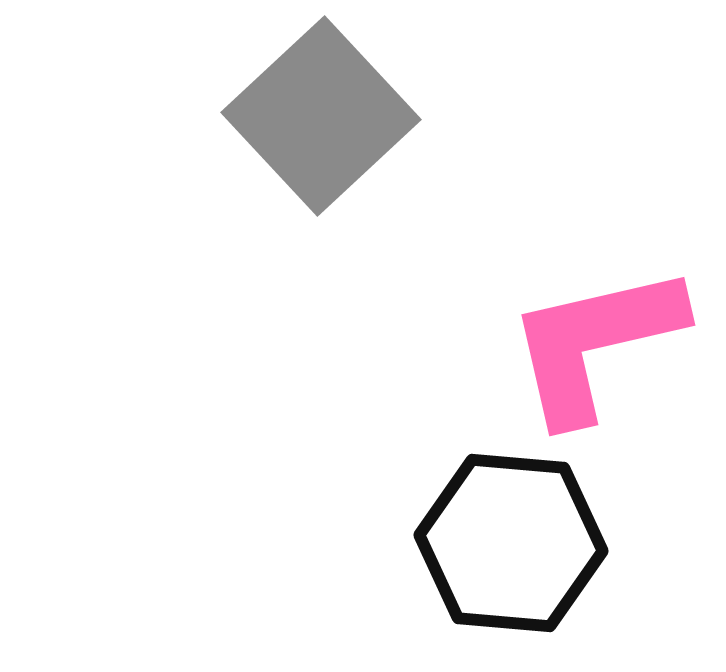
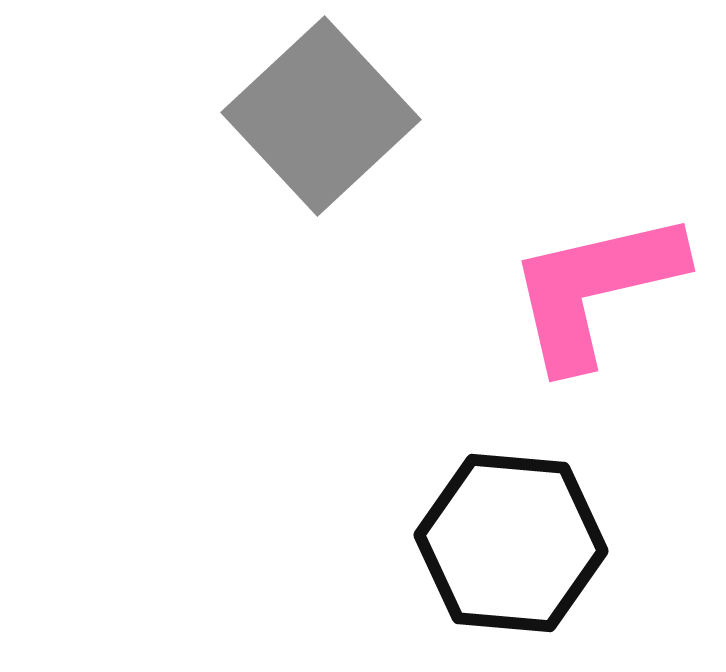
pink L-shape: moved 54 px up
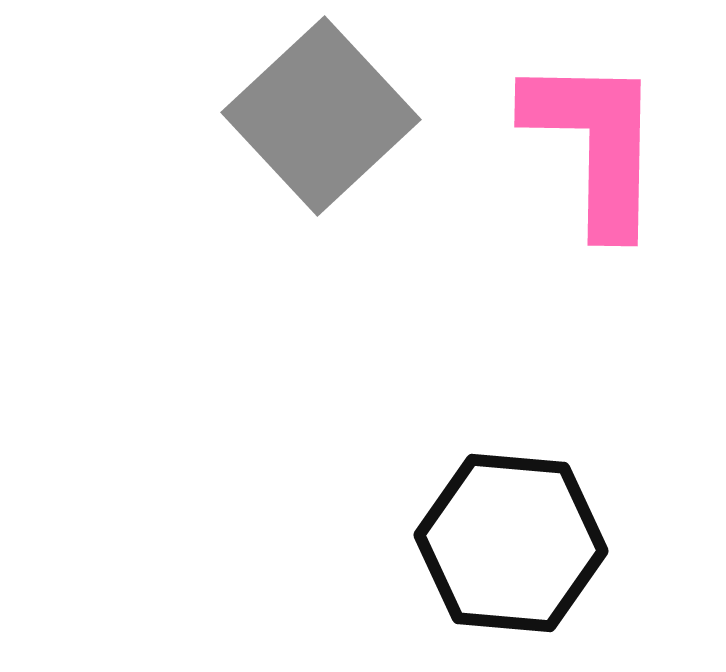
pink L-shape: moved 145 px up; rotated 104 degrees clockwise
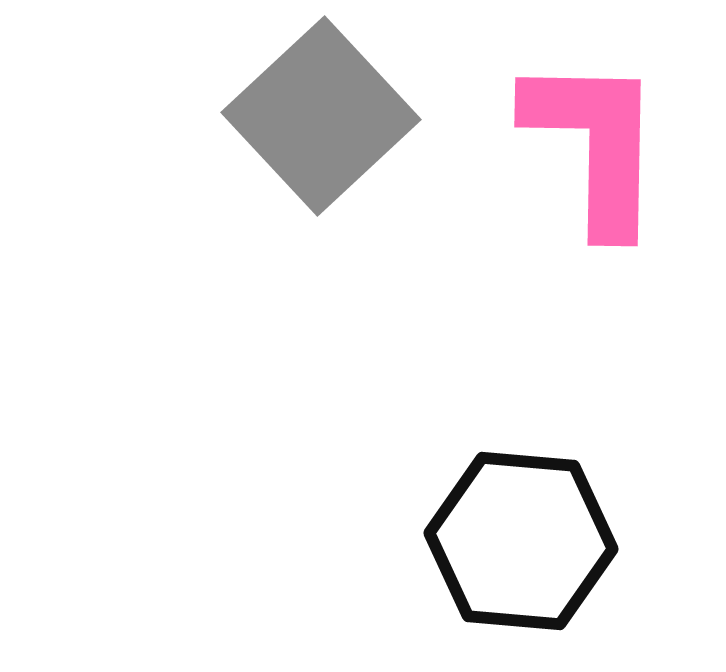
black hexagon: moved 10 px right, 2 px up
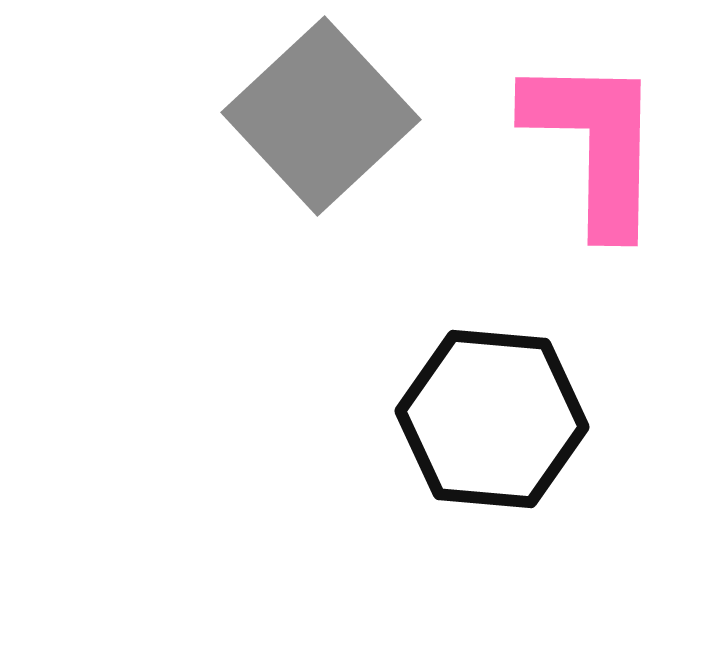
black hexagon: moved 29 px left, 122 px up
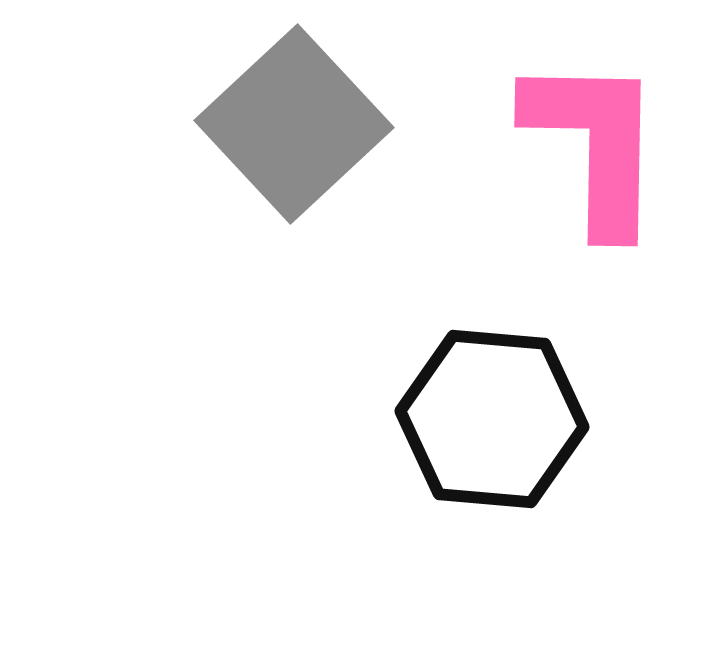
gray square: moved 27 px left, 8 px down
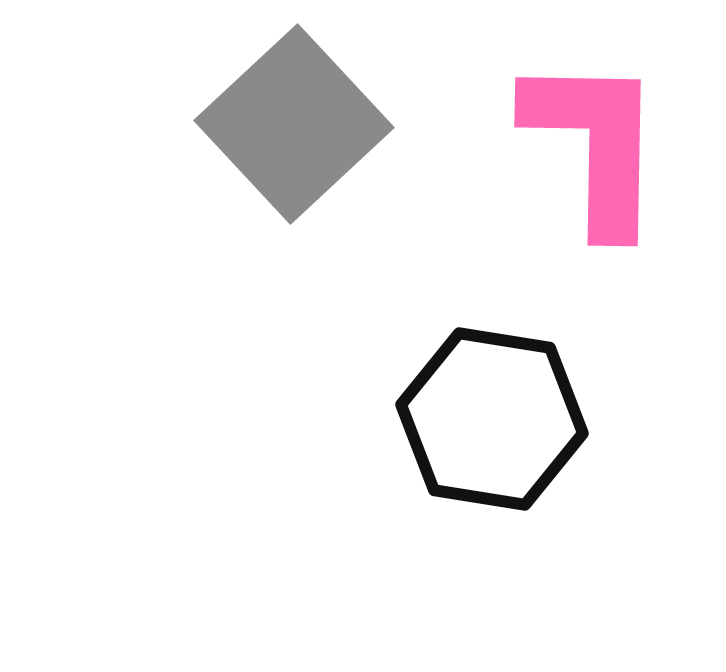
black hexagon: rotated 4 degrees clockwise
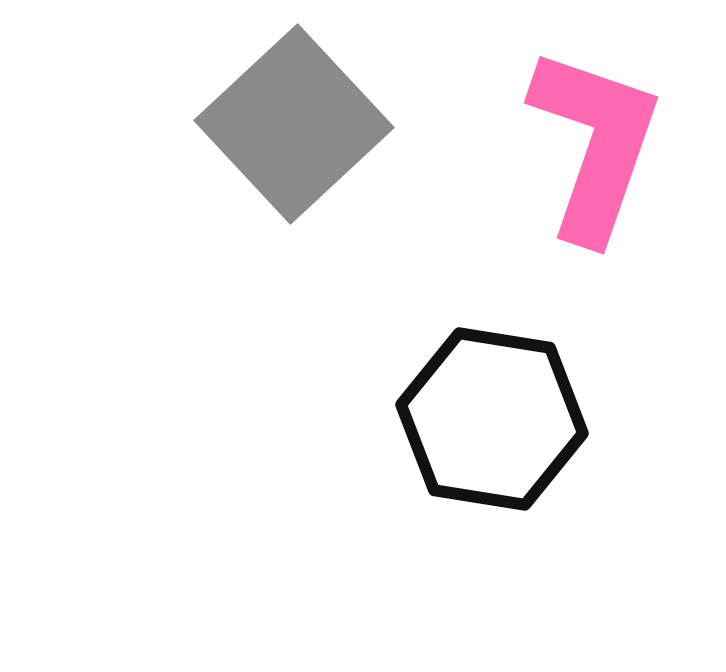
pink L-shape: rotated 18 degrees clockwise
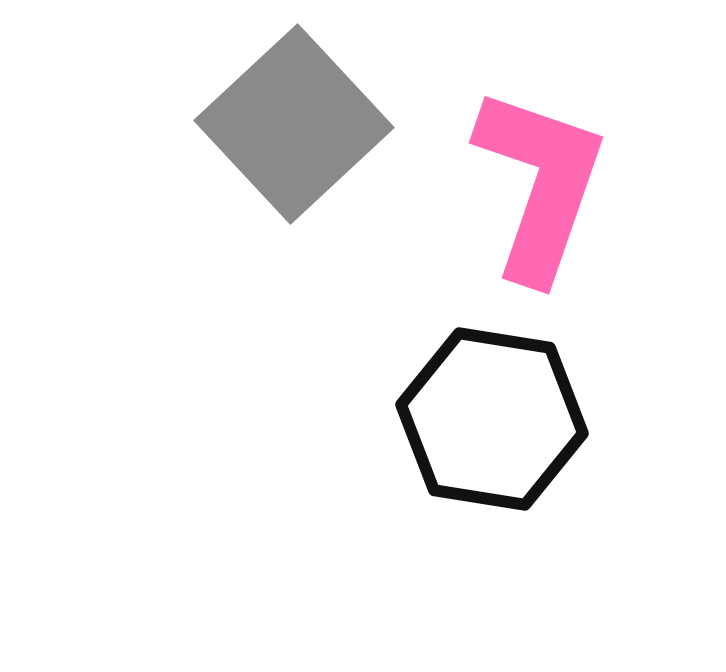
pink L-shape: moved 55 px left, 40 px down
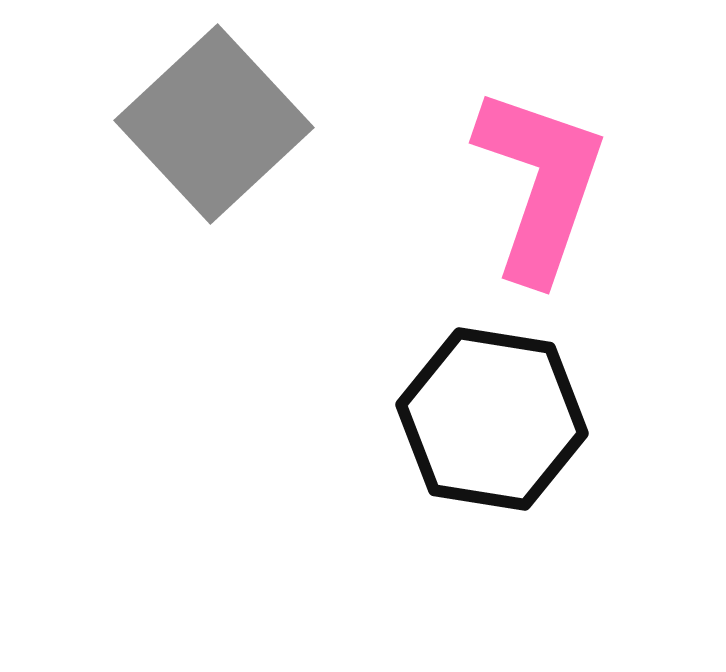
gray square: moved 80 px left
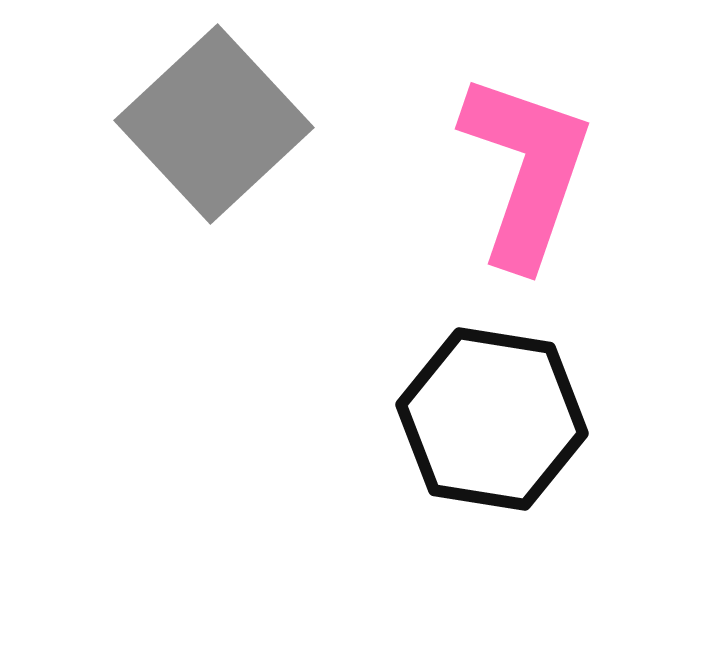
pink L-shape: moved 14 px left, 14 px up
